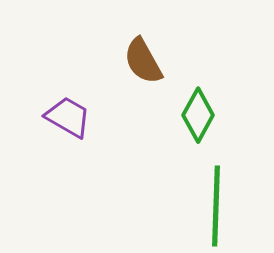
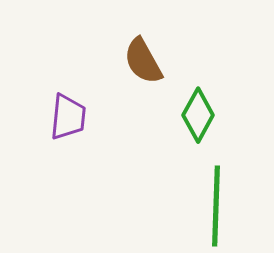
purple trapezoid: rotated 66 degrees clockwise
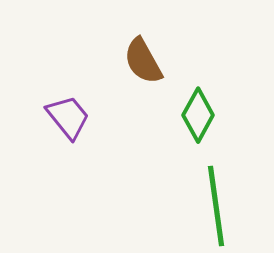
purple trapezoid: rotated 45 degrees counterclockwise
green line: rotated 10 degrees counterclockwise
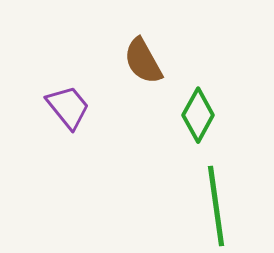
purple trapezoid: moved 10 px up
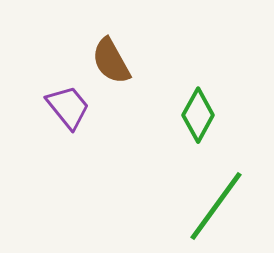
brown semicircle: moved 32 px left
green line: rotated 44 degrees clockwise
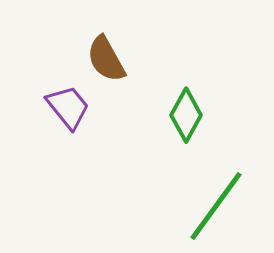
brown semicircle: moved 5 px left, 2 px up
green diamond: moved 12 px left
